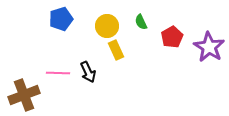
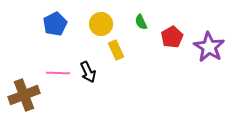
blue pentagon: moved 6 px left, 5 px down; rotated 10 degrees counterclockwise
yellow circle: moved 6 px left, 2 px up
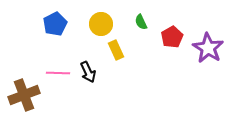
purple star: moved 1 px left, 1 px down
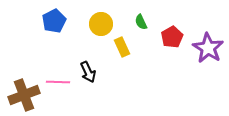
blue pentagon: moved 1 px left, 3 px up
yellow rectangle: moved 6 px right, 3 px up
pink line: moved 9 px down
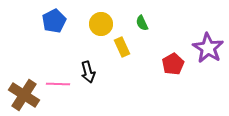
green semicircle: moved 1 px right, 1 px down
red pentagon: moved 1 px right, 27 px down
black arrow: rotated 10 degrees clockwise
pink line: moved 2 px down
brown cross: rotated 36 degrees counterclockwise
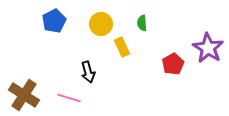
green semicircle: rotated 21 degrees clockwise
pink line: moved 11 px right, 14 px down; rotated 15 degrees clockwise
